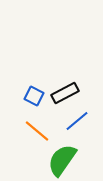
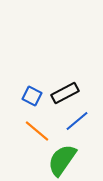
blue square: moved 2 px left
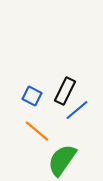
black rectangle: moved 2 px up; rotated 36 degrees counterclockwise
blue line: moved 11 px up
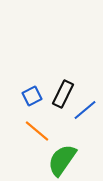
black rectangle: moved 2 px left, 3 px down
blue square: rotated 36 degrees clockwise
blue line: moved 8 px right
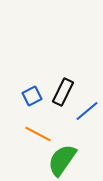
black rectangle: moved 2 px up
blue line: moved 2 px right, 1 px down
orange line: moved 1 px right, 3 px down; rotated 12 degrees counterclockwise
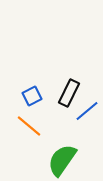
black rectangle: moved 6 px right, 1 px down
orange line: moved 9 px left, 8 px up; rotated 12 degrees clockwise
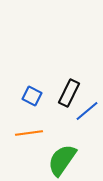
blue square: rotated 36 degrees counterclockwise
orange line: moved 7 px down; rotated 48 degrees counterclockwise
